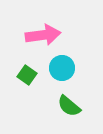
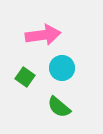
green square: moved 2 px left, 2 px down
green semicircle: moved 10 px left, 1 px down
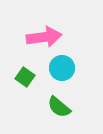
pink arrow: moved 1 px right, 2 px down
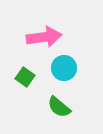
cyan circle: moved 2 px right
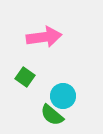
cyan circle: moved 1 px left, 28 px down
green semicircle: moved 7 px left, 8 px down
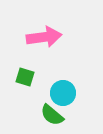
green square: rotated 18 degrees counterclockwise
cyan circle: moved 3 px up
